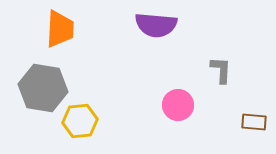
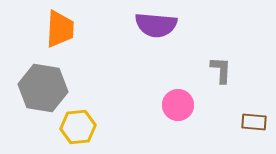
yellow hexagon: moved 2 px left, 6 px down
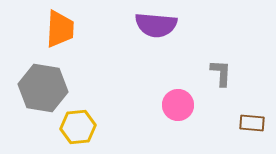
gray L-shape: moved 3 px down
brown rectangle: moved 2 px left, 1 px down
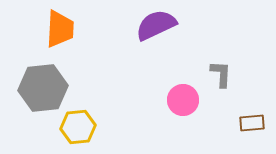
purple semicircle: rotated 150 degrees clockwise
gray L-shape: moved 1 px down
gray hexagon: rotated 15 degrees counterclockwise
pink circle: moved 5 px right, 5 px up
brown rectangle: rotated 10 degrees counterclockwise
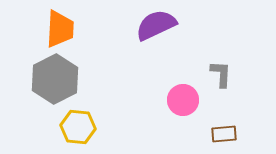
gray hexagon: moved 12 px right, 9 px up; rotated 21 degrees counterclockwise
brown rectangle: moved 28 px left, 11 px down
yellow hexagon: rotated 12 degrees clockwise
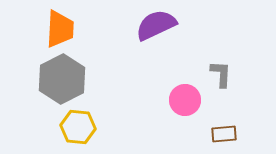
gray hexagon: moved 7 px right
pink circle: moved 2 px right
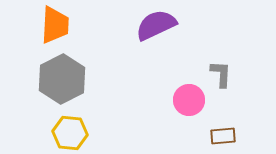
orange trapezoid: moved 5 px left, 4 px up
pink circle: moved 4 px right
yellow hexagon: moved 8 px left, 6 px down
brown rectangle: moved 1 px left, 2 px down
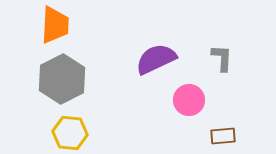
purple semicircle: moved 34 px down
gray L-shape: moved 1 px right, 16 px up
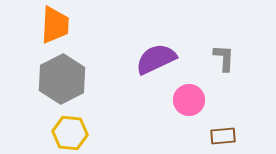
gray L-shape: moved 2 px right
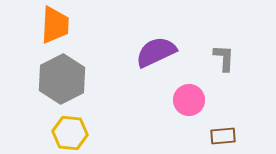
purple semicircle: moved 7 px up
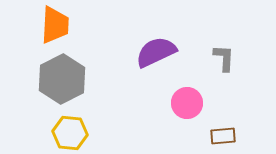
pink circle: moved 2 px left, 3 px down
